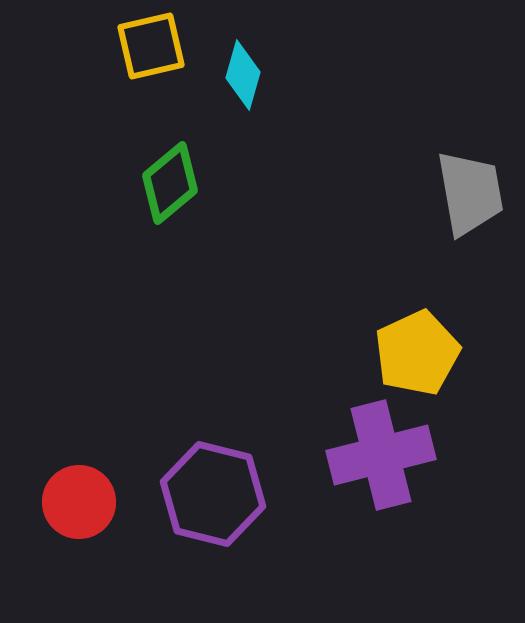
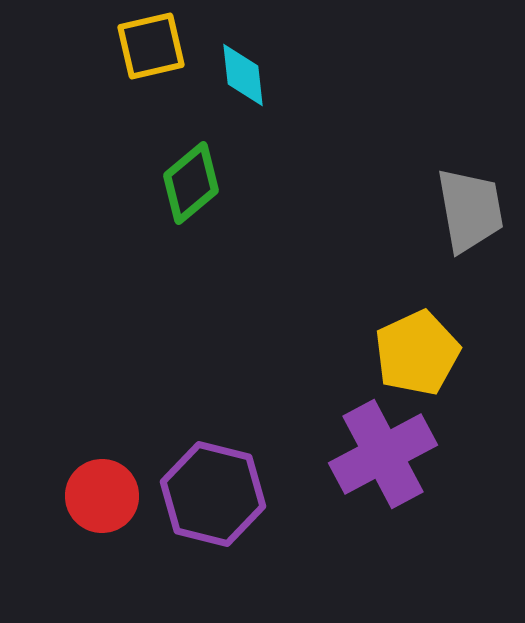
cyan diamond: rotated 22 degrees counterclockwise
green diamond: moved 21 px right
gray trapezoid: moved 17 px down
purple cross: moved 2 px right, 1 px up; rotated 14 degrees counterclockwise
red circle: moved 23 px right, 6 px up
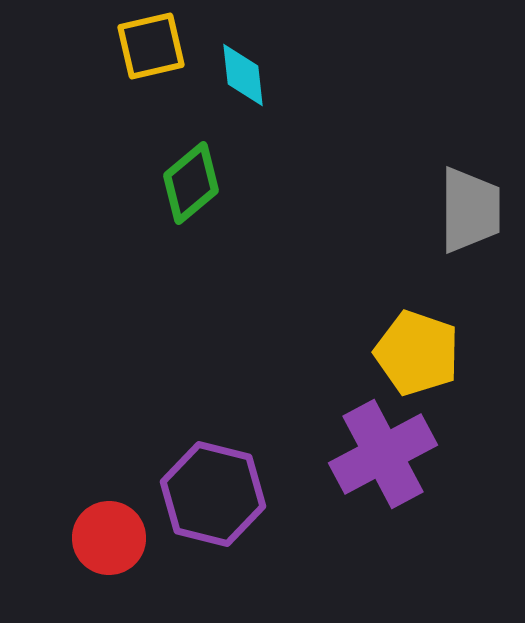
gray trapezoid: rotated 10 degrees clockwise
yellow pentagon: rotated 28 degrees counterclockwise
red circle: moved 7 px right, 42 px down
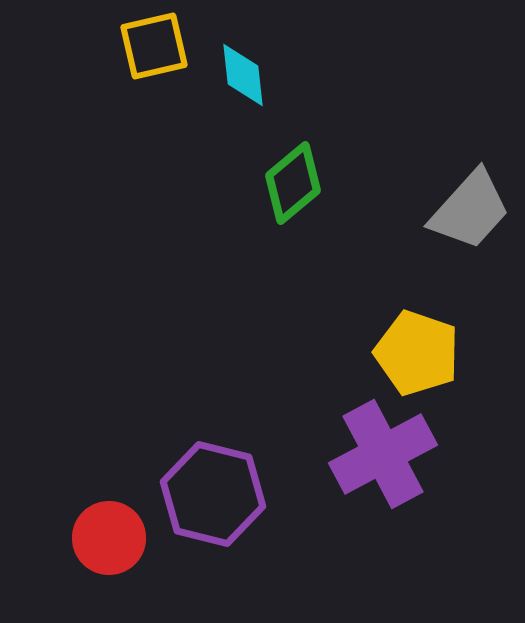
yellow square: moved 3 px right
green diamond: moved 102 px right
gray trapezoid: rotated 42 degrees clockwise
